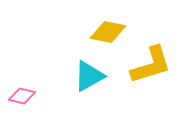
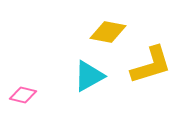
pink diamond: moved 1 px right, 1 px up
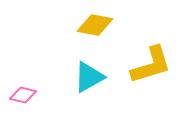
yellow diamond: moved 13 px left, 7 px up
cyan triangle: moved 1 px down
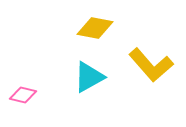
yellow diamond: moved 3 px down
yellow L-shape: rotated 66 degrees clockwise
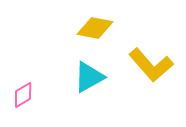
pink diamond: rotated 44 degrees counterclockwise
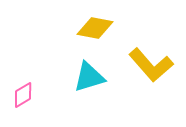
cyan triangle: rotated 12 degrees clockwise
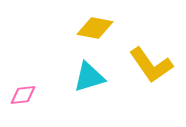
yellow L-shape: rotated 6 degrees clockwise
pink diamond: rotated 24 degrees clockwise
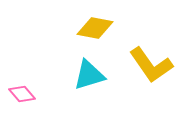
cyan triangle: moved 2 px up
pink diamond: moved 1 px left, 1 px up; rotated 56 degrees clockwise
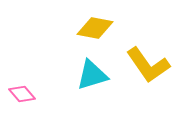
yellow L-shape: moved 3 px left
cyan triangle: moved 3 px right
